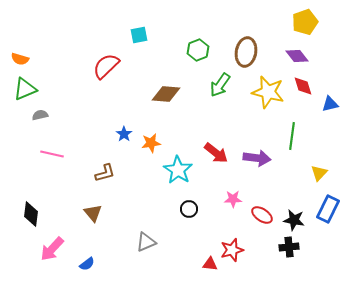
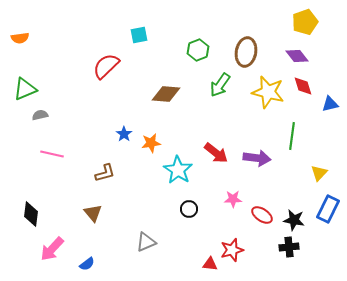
orange semicircle: moved 21 px up; rotated 24 degrees counterclockwise
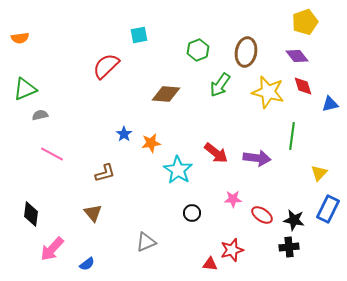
pink line: rotated 15 degrees clockwise
black circle: moved 3 px right, 4 px down
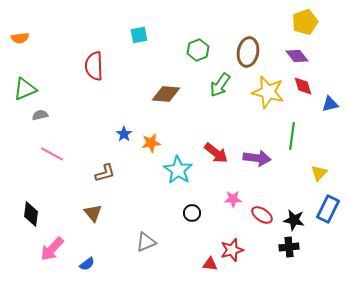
brown ellipse: moved 2 px right
red semicircle: moved 12 px left; rotated 48 degrees counterclockwise
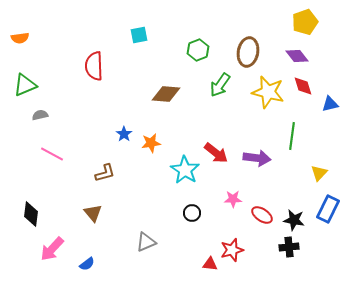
green triangle: moved 4 px up
cyan star: moved 7 px right
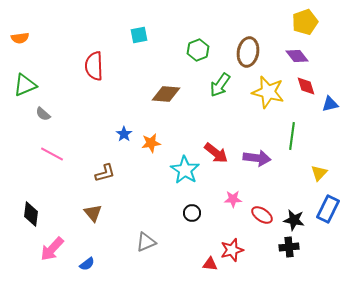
red diamond: moved 3 px right
gray semicircle: moved 3 px right, 1 px up; rotated 126 degrees counterclockwise
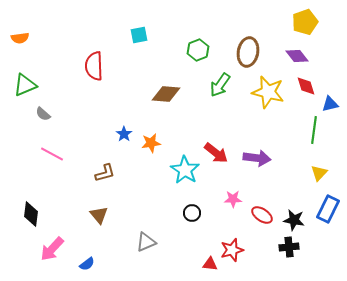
green line: moved 22 px right, 6 px up
brown triangle: moved 6 px right, 2 px down
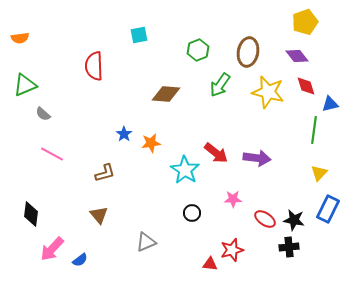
red ellipse: moved 3 px right, 4 px down
blue semicircle: moved 7 px left, 4 px up
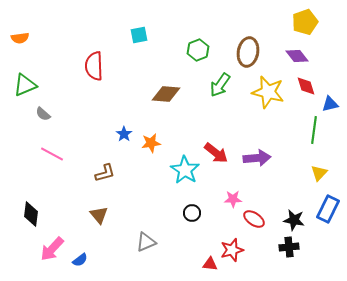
purple arrow: rotated 12 degrees counterclockwise
red ellipse: moved 11 px left
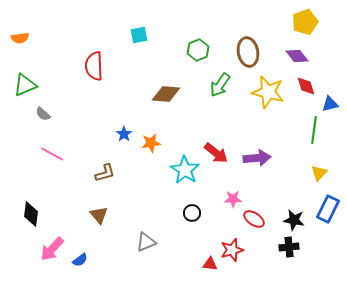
brown ellipse: rotated 20 degrees counterclockwise
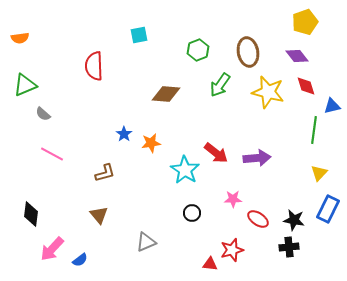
blue triangle: moved 2 px right, 2 px down
red ellipse: moved 4 px right
